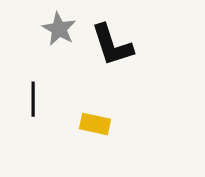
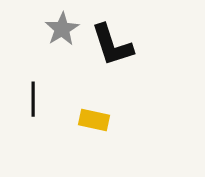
gray star: moved 3 px right; rotated 12 degrees clockwise
yellow rectangle: moved 1 px left, 4 px up
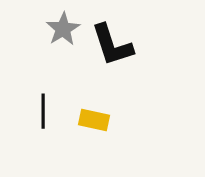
gray star: moved 1 px right
black line: moved 10 px right, 12 px down
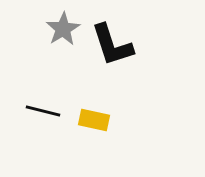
black line: rotated 76 degrees counterclockwise
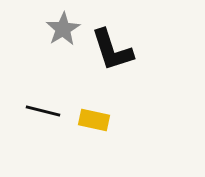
black L-shape: moved 5 px down
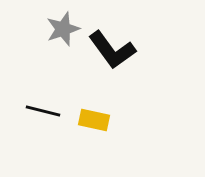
gray star: rotated 12 degrees clockwise
black L-shape: rotated 18 degrees counterclockwise
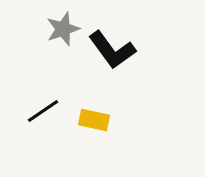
black line: rotated 48 degrees counterclockwise
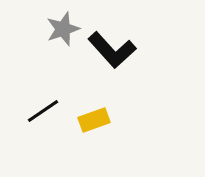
black L-shape: rotated 6 degrees counterclockwise
yellow rectangle: rotated 32 degrees counterclockwise
